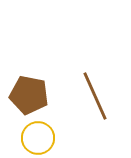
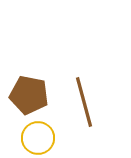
brown line: moved 11 px left, 6 px down; rotated 9 degrees clockwise
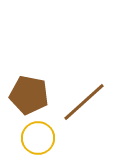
brown line: rotated 63 degrees clockwise
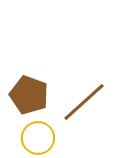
brown pentagon: rotated 9 degrees clockwise
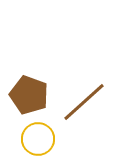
yellow circle: moved 1 px down
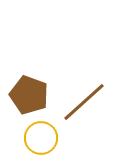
yellow circle: moved 3 px right, 1 px up
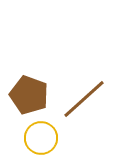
brown line: moved 3 px up
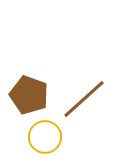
yellow circle: moved 4 px right, 1 px up
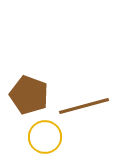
brown line: moved 7 px down; rotated 27 degrees clockwise
